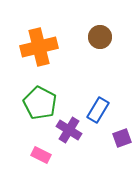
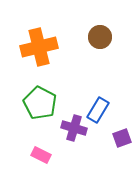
purple cross: moved 5 px right, 2 px up; rotated 15 degrees counterclockwise
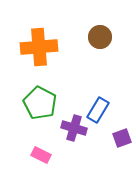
orange cross: rotated 9 degrees clockwise
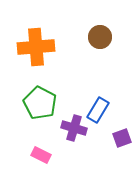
orange cross: moved 3 px left
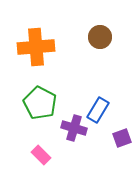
pink rectangle: rotated 18 degrees clockwise
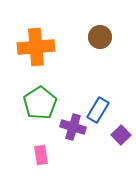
green pentagon: rotated 12 degrees clockwise
purple cross: moved 1 px left, 1 px up
purple square: moved 1 px left, 3 px up; rotated 24 degrees counterclockwise
pink rectangle: rotated 36 degrees clockwise
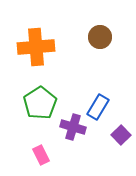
blue rectangle: moved 3 px up
pink rectangle: rotated 18 degrees counterclockwise
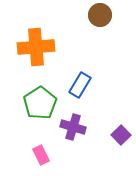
brown circle: moved 22 px up
blue rectangle: moved 18 px left, 22 px up
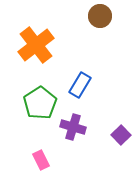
brown circle: moved 1 px down
orange cross: moved 2 px up; rotated 33 degrees counterclockwise
pink rectangle: moved 5 px down
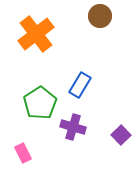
orange cross: moved 11 px up
pink rectangle: moved 18 px left, 7 px up
